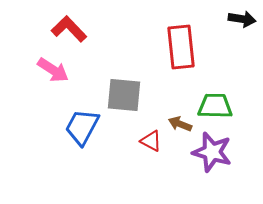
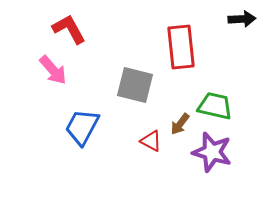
black arrow: rotated 12 degrees counterclockwise
red L-shape: rotated 15 degrees clockwise
pink arrow: rotated 16 degrees clockwise
gray square: moved 11 px right, 10 px up; rotated 9 degrees clockwise
green trapezoid: rotated 12 degrees clockwise
brown arrow: rotated 75 degrees counterclockwise
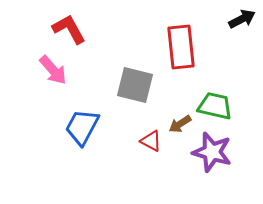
black arrow: rotated 24 degrees counterclockwise
brown arrow: rotated 20 degrees clockwise
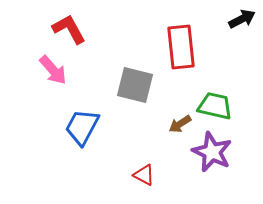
red triangle: moved 7 px left, 34 px down
purple star: rotated 9 degrees clockwise
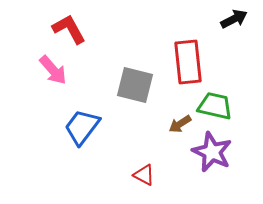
black arrow: moved 8 px left
red rectangle: moved 7 px right, 15 px down
blue trapezoid: rotated 9 degrees clockwise
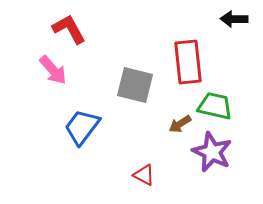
black arrow: rotated 152 degrees counterclockwise
